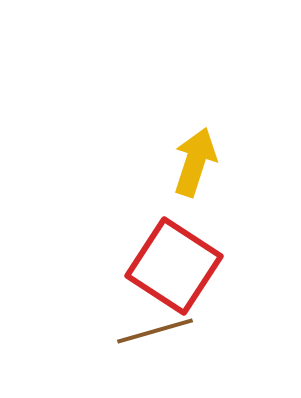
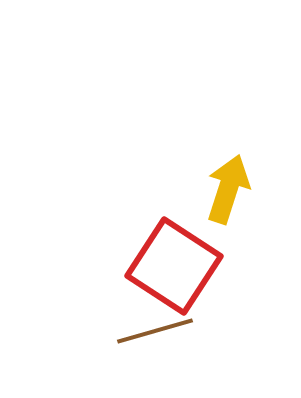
yellow arrow: moved 33 px right, 27 px down
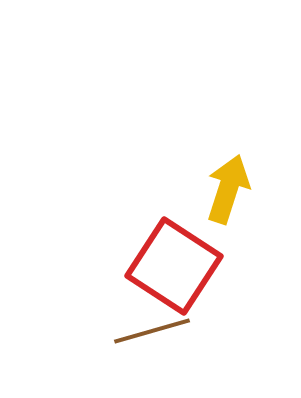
brown line: moved 3 px left
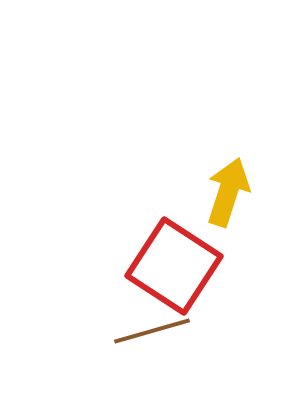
yellow arrow: moved 3 px down
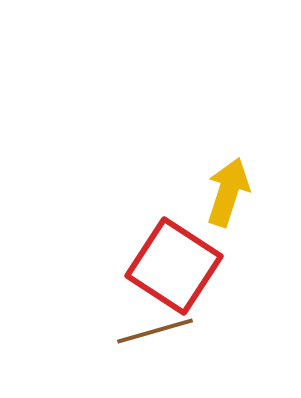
brown line: moved 3 px right
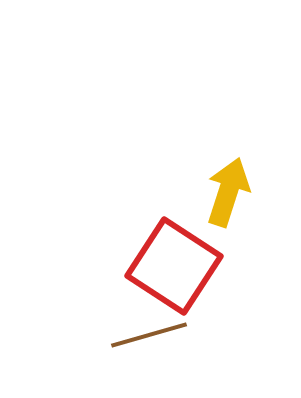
brown line: moved 6 px left, 4 px down
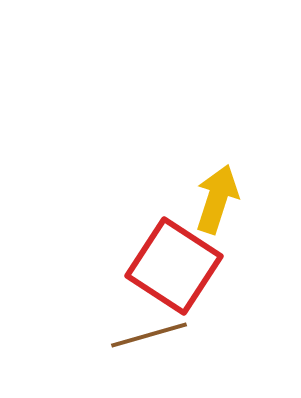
yellow arrow: moved 11 px left, 7 px down
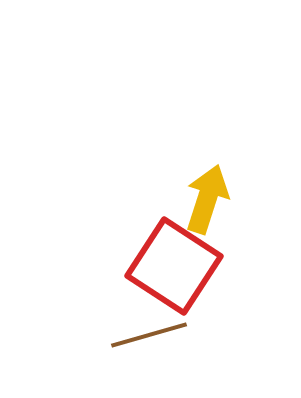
yellow arrow: moved 10 px left
